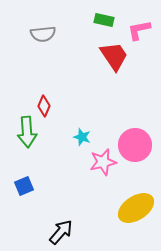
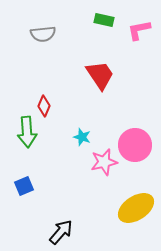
red trapezoid: moved 14 px left, 19 px down
pink star: moved 1 px right
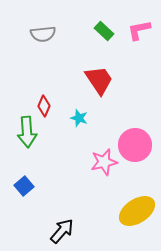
green rectangle: moved 11 px down; rotated 30 degrees clockwise
red trapezoid: moved 1 px left, 5 px down
cyan star: moved 3 px left, 19 px up
blue square: rotated 18 degrees counterclockwise
yellow ellipse: moved 1 px right, 3 px down
black arrow: moved 1 px right, 1 px up
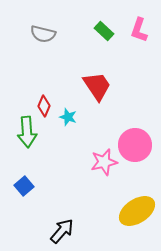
pink L-shape: rotated 60 degrees counterclockwise
gray semicircle: rotated 20 degrees clockwise
red trapezoid: moved 2 px left, 6 px down
cyan star: moved 11 px left, 1 px up
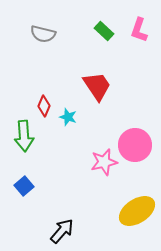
green arrow: moved 3 px left, 4 px down
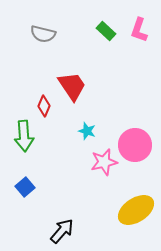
green rectangle: moved 2 px right
red trapezoid: moved 25 px left
cyan star: moved 19 px right, 14 px down
blue square: moved 1 px right, 1 px down
yellow ellipse: moved 1 px left, 1 px up
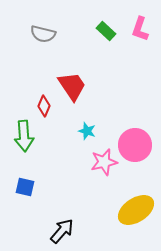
pink L-shape: moved 1 px right, 1 px up
blue square: rotated 36 degrees counterclockwise
